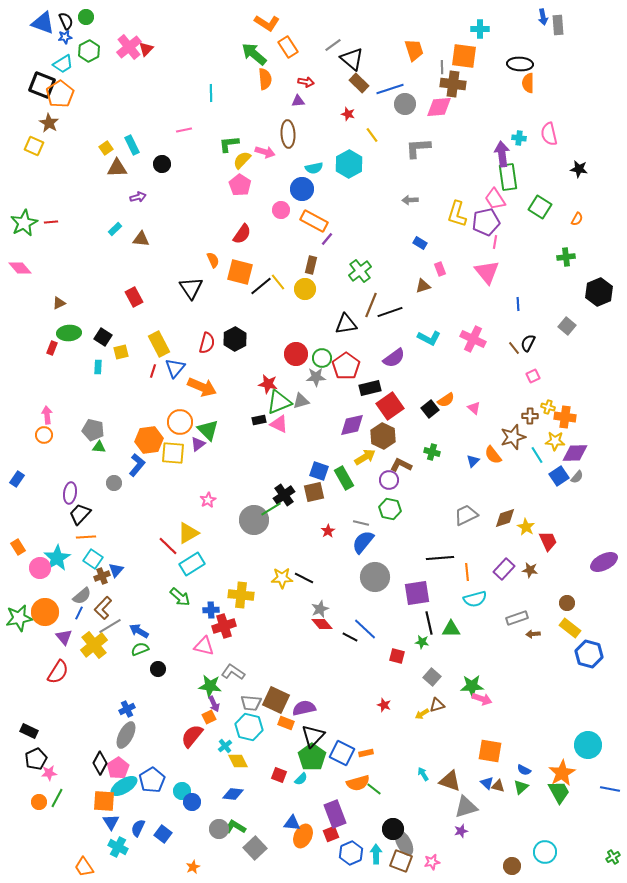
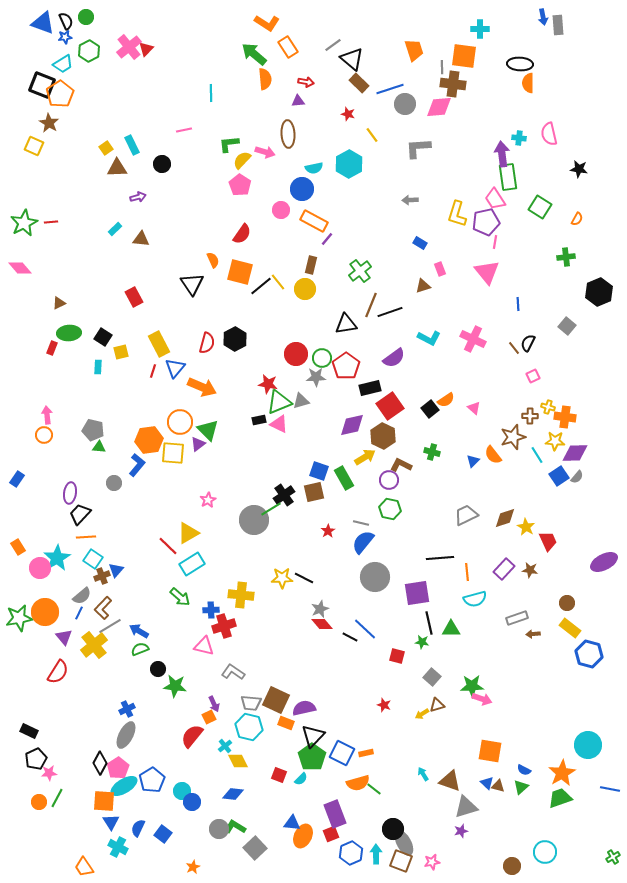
black triangle at (191, 288): moved 1 px right, 4 px up
green star at (210, 686): moved 35 px left
green trapezoid at (559, 792): moved 1 px right, 6 px down; rotated 80 degrees counterclockwise
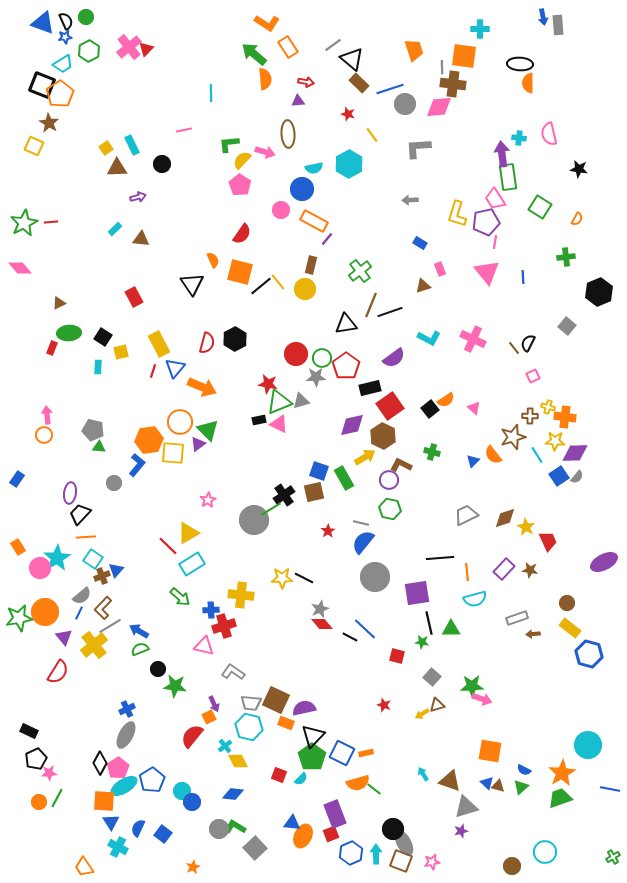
blue line at (518, 304): moved 5 px right, 27 px up
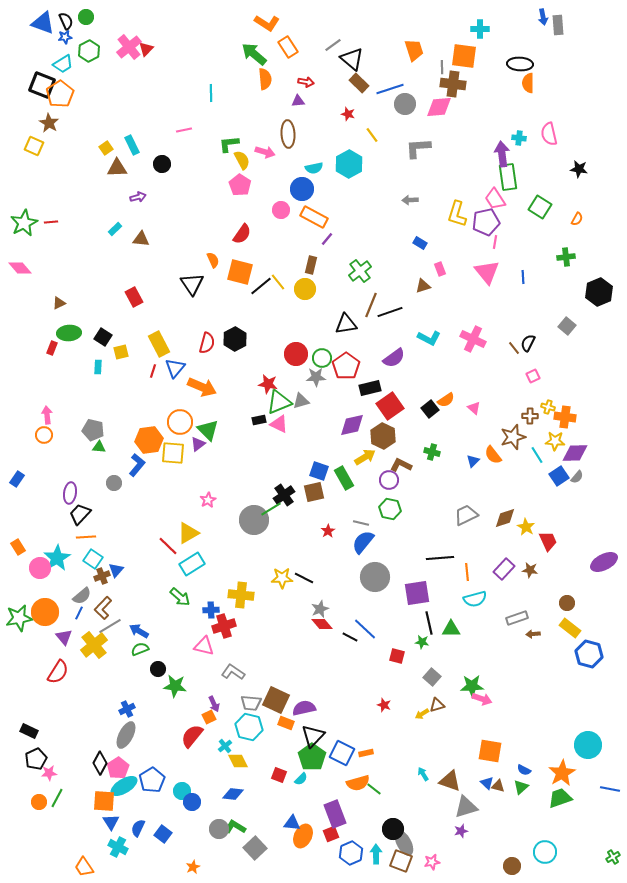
yellow semicircle at (242, 160): rotated 108 degrees clockwise
orange rectangle at (314, 221): moved 4 px up
